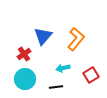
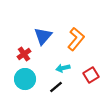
black line: rotated 32 degrees counterclockwise
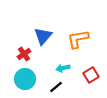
orange L-shape: moved 2 px right; rotated 140 degrees counterclockwise
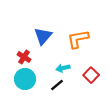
red cross: moved 3 px down; rotated 24 degrees counterclockwise
red square: rotated 14 degrees counterclockwise
black line: moved 1 px right, 2 px up
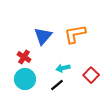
orange L-shape: moved 3 px left, 5 px up
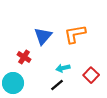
cyan circle: moved 12 px left, 4 px down
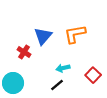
red cross: moved 5 px up
red square: moved 2 px right
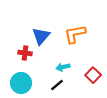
blue triangle: moved 2 px left
red cross: moved 1 px right, 1 px down; rotated 24 degrees counterclockwise
cyan arrow: moved 1 px up
cyan circle: moved 8 px right
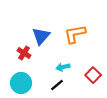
red cross: moved 1 px left; rotated 24 degrees clockwise
